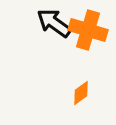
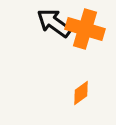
orange cross: moved 3 px left, 1 px up
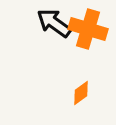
orange cross: moved 3 px right
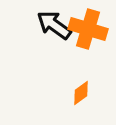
black arrow: moved 2 px down
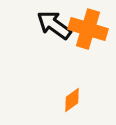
orange diamond: moved 9 px left, 7 px down
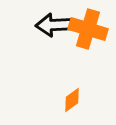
black arrow: rotated 39 degrees counterclockwise
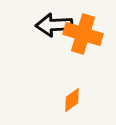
orange cross: moved 5 px left, 5 px down
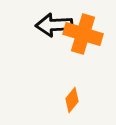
orange diamond: rotated 15 degrees counterclockwise
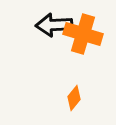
orange diamond: moved 2 px right, 2 px up
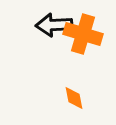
orange diamond: rotated 50 degrees counterclockwise
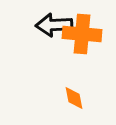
orange cross: moved 1 px left; rotated 12 degrees counterclockwise
